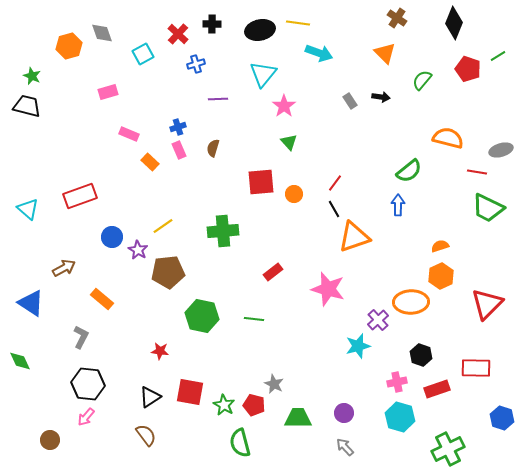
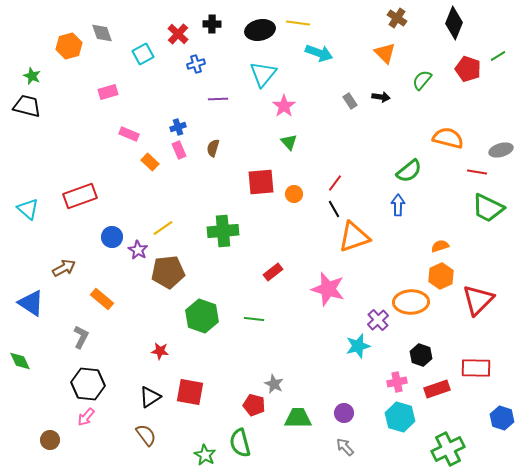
yellow line at (163, 226): moved 2 px down
red triangle at (487, 304): moved 9 px left, 4 px up
green hexagon at (202, 316): rotated 8 degrees clockwise
green star at (224, 405): moved 19 px left, 50 px down
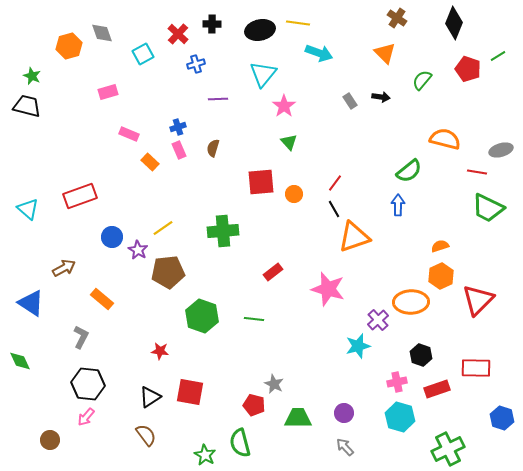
orange semicircle at (448, 138): moved 3 px left, 1 px down
